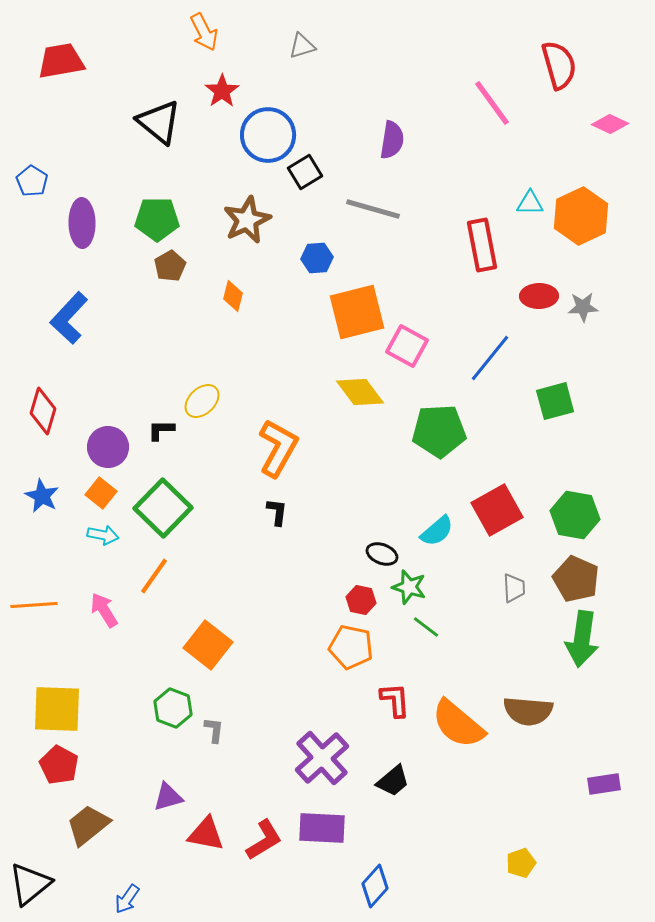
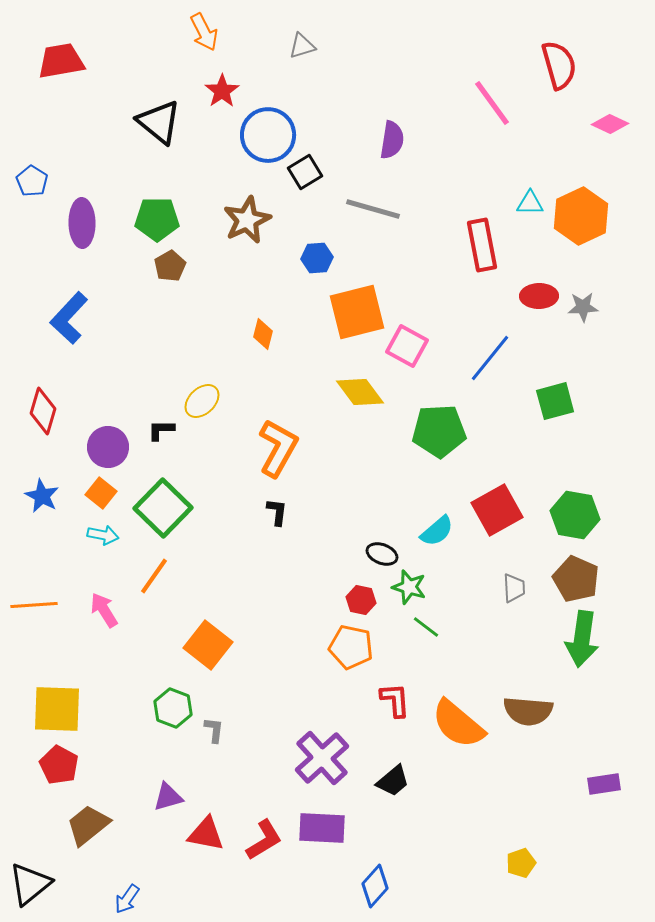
orange diamond at (233, 296): moved 30 px right, 38 px down
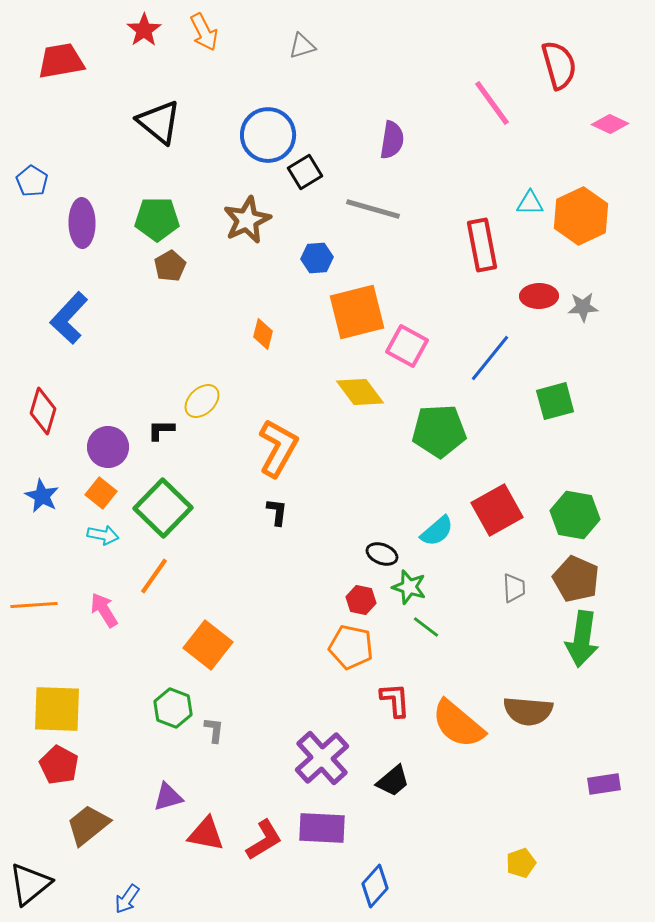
red star at (222, 91): moved 78 px left, 61 px up
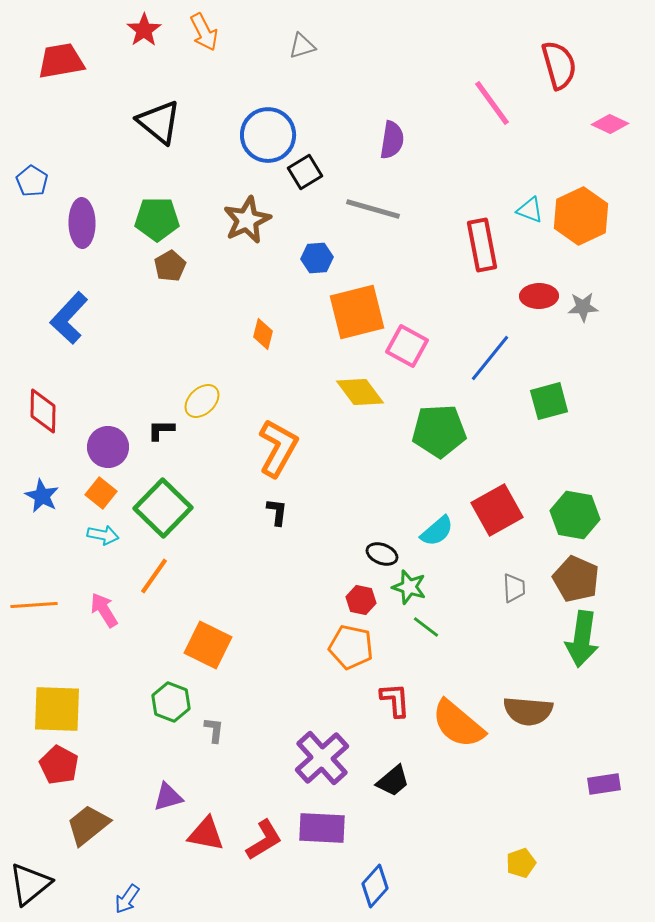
cyan triangle at (530, 203): moved 7 px down; rotated 20 degrees clockwise
green square at (555, 401): moved 6 px left
red diamond at (43, 411): rotated 15 degrees counterclockwise
orange square at (208, 645): rotated 12 degrees counterclockwise
green hexagon at (173, 708): moved 2 px left, 6 px up
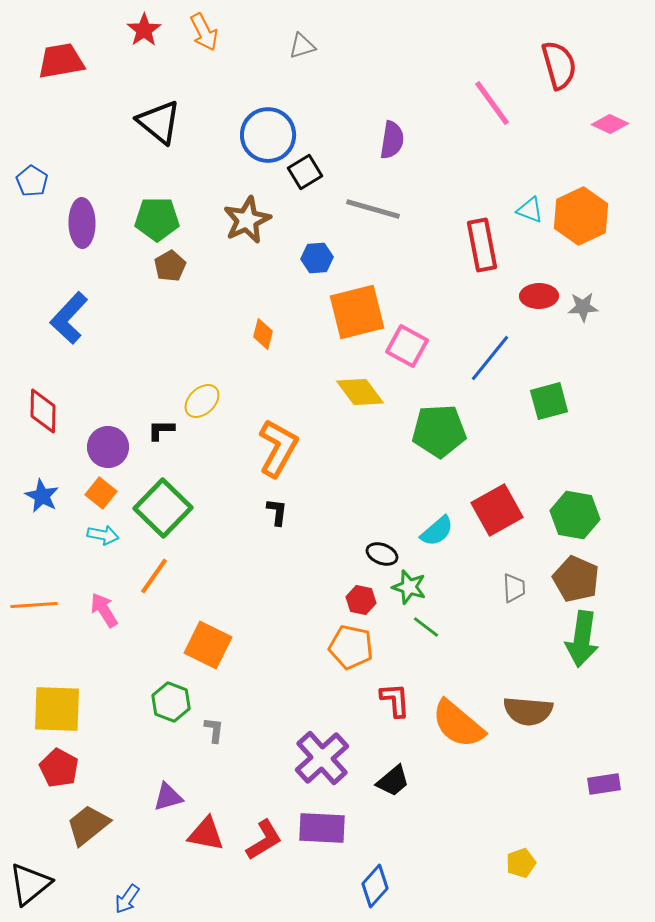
red pentagon at (59, 765): moved 3 px down
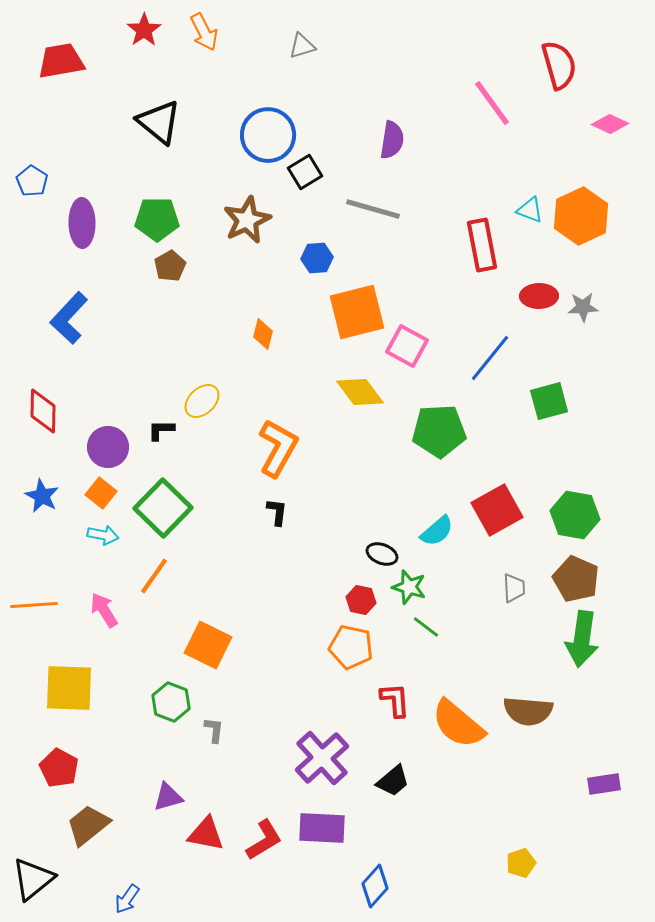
yellow square at (57, 709): moved 12 px right, 21 px up
black triangle at (30, 884): moved 3 px right, 5 px up
